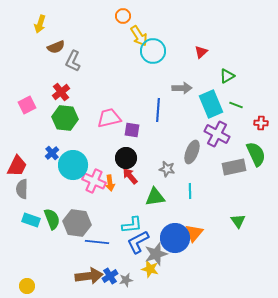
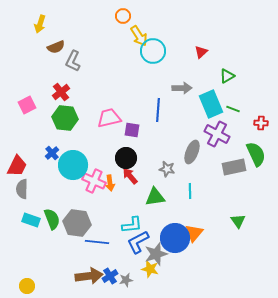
green line at (236, 105): moved 3 px left, 4 px down
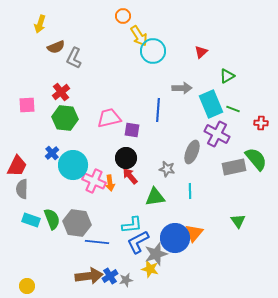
gray L-shape at (73, 61): moved 1 px right, 3 px up
pink square at (27, 105): rotated 24 degrees clockwise
green semicircle at (256, 154): moved 5 px down; rotated 15 degrees counterclockwise
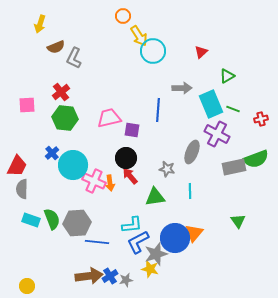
red cross at (261, 123): moved 4 px up; rotated 16 degrees counterclockwise
green semicircle at (256, 159): rotated 110 degrees clockwise
gray hexagon at (77, 223): rotated 12 degrees counterclockwise
